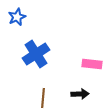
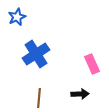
pink rectangle: rotated 60 degrees clockwise
brown line: moved 4 px left
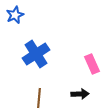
blue star: moved 2 px left, 2 px up
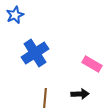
blue cross: moved 1 px left, 1 px up
pink rectangle: rotated 36 degrees counterclockwise
brown line: moved 6 px right
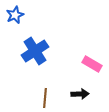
blue cross: moved 2 px up
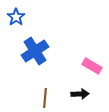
blue star: moved 1 px right, 2 px down; rotated 12 degrees counterclockwise
pink rectangle: moved 2 px down
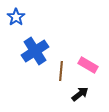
pink rectangle: moved 4 px left, 1 px up
black arrow: rotated 36 degrees counterclockwise
brown line: moved 16 px right, 27 px up
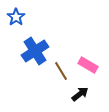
brown line: rotated 36 degrees counterclockwise
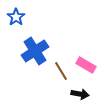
pink rectangle: moved 2 px left
black arrow: rotated 48 degrees clockwise
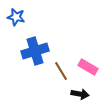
blue star: rotated 24 degrees counterclockwise
blue cross: rotated 16 degrees clockwise
pink rectangle: moved 2 px right, 2 px down
